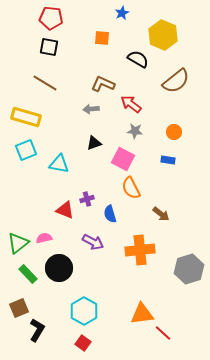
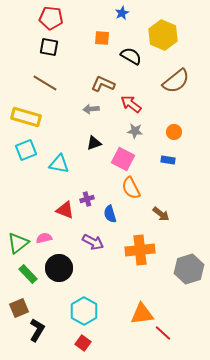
black semicircle: moved 7 px left, 3 px up
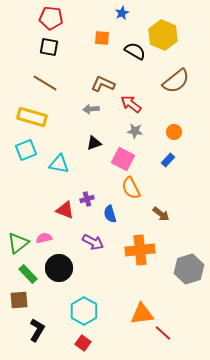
black semicircle: moved 4 px right, 5 px up
yellow rectangle: moved 6 px right
blue rectangle: rotated 56 degrees counterclockwise
brown square: moved 8 px up; rotated 18 degrees clockwise
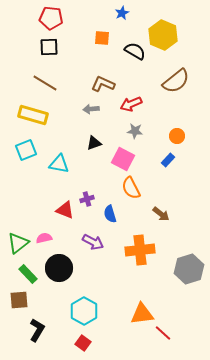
black square: rotated 12 degrees counterclockwise
red arrow: rotated 60 degrees counterclockwise
yellow rectangle: moved 1 px right, 2 px up
orange circle: moved 3 px right, 4 px down
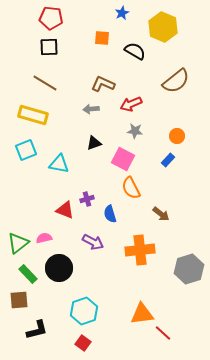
yellow hexagon: moved 8 px up
cyan hexagon: rotated 12 degrees clockwise
black L-shape: rotated 45 degrees clockwise
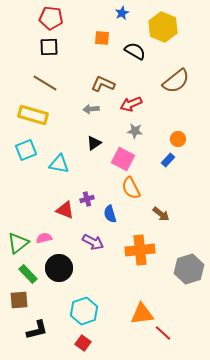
orange circle: moved 1 px right, 3 px down
black triangle: rotated 14 degrees counterclockwise
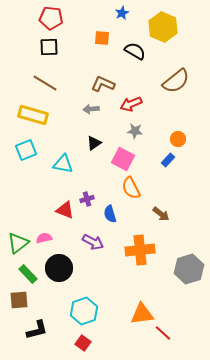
cyan triangle: moved 4 px right
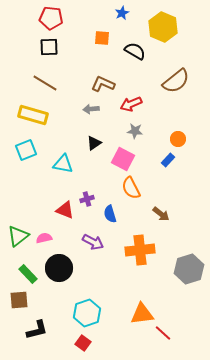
green triangle: moved 7 px up
cyan hexagon: moved 3 px right, 2 px down
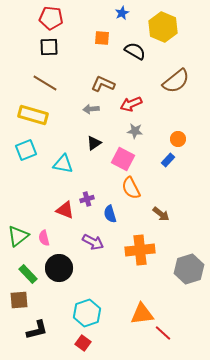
pink semicircle: rotated 91 degrees counterclockwise
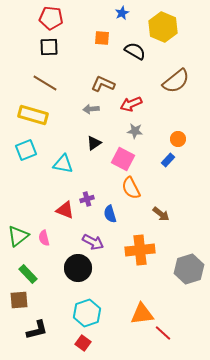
black circle: moved 19 px right
